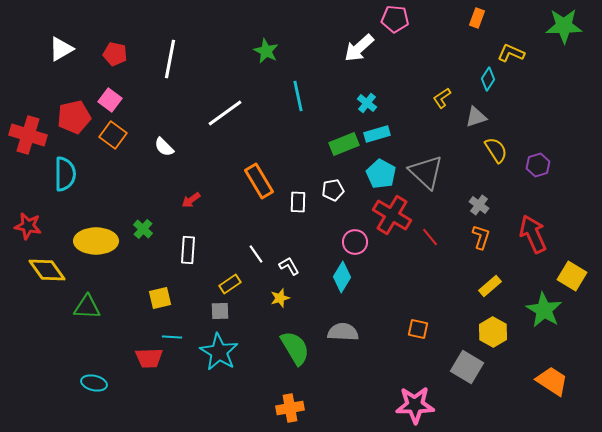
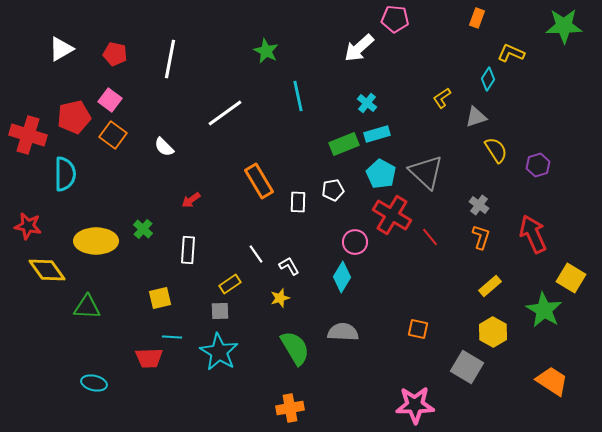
yellow square at (572, 276): moved 1 px left, 2 px down
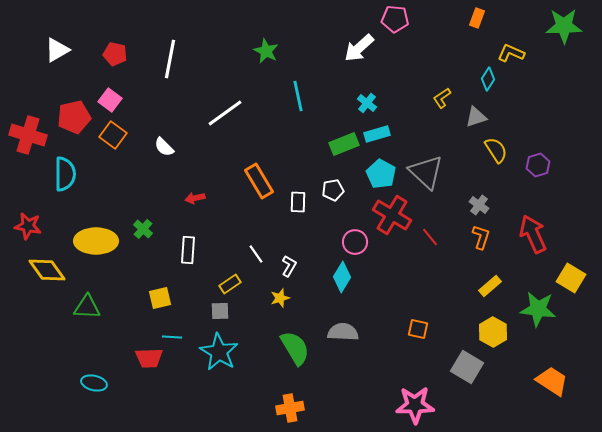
white triangle at (61, 49): moved 4 px left, 1 px down
red arrow at (191, 200): moved 4 px right, 2 px up; rotated 24 degrees clockwise
white L-shape at (289, 266): rotated 60 degrees clockwise
green star at (544, 310): moved 6 px left, 1 px up; rotated 24 degrees counterclockwise
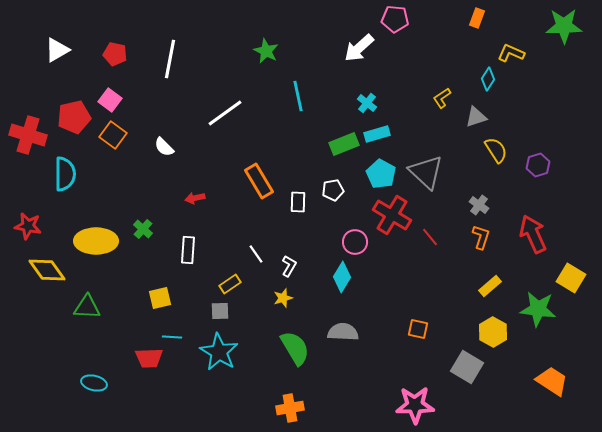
yellow star at (280, 298): moved 3 px right
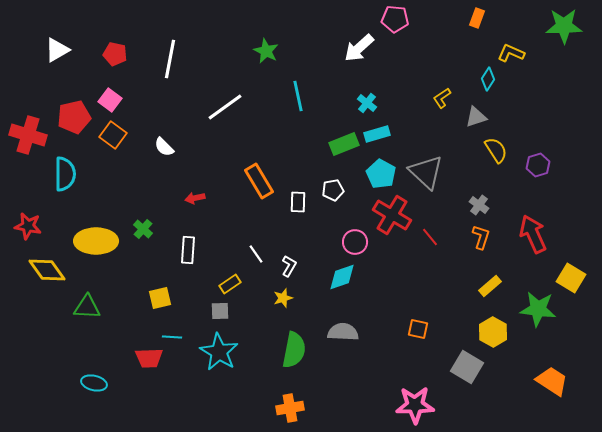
white line at (225, 113): moved 6 px up
cyan diamond at (342, 277): rotated 40 degrees clockwise
green semicircle at (295, 348): moved 1 px left, 2 px down; rotated 42 degrees clockwise
